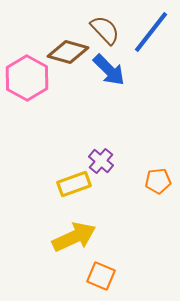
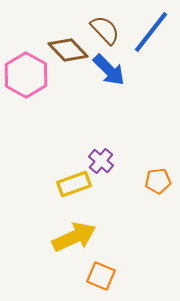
brown diamond: moved 2 px up; rotated 30 degrees clockwise
pink hexagon: moved 1 px left, 3 px up
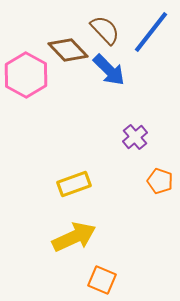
purple cross: moved 34 px right, 24 px up; rotated 10 degrees clockwise
orange pentagon: moved 2 px right; rotated 25 degrees clockwise
orange square: moved 1 px right, 4 px down
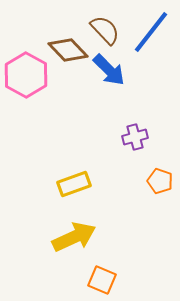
purple cross: rotated 25 degrees clockwise
